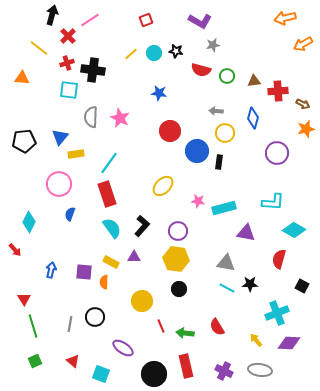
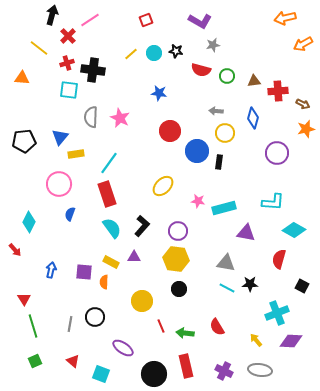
purple diamond at (289, 343): moved 2 px right, 2 px up
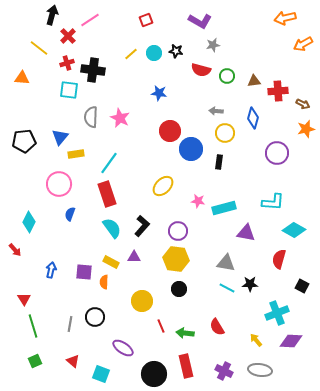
blue circle at (197, 151): moved 6 px left, 2 px up
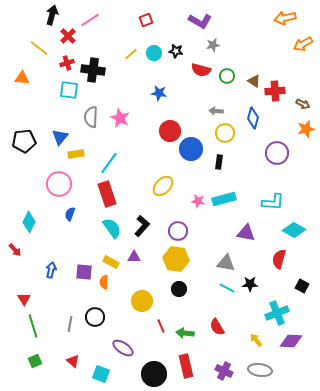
brown triangle at (254, 81): rotated 40 degrees clockwise
red cross at (278, 91): moved 3 px left
cyan rectangle at (224, 208): moved 9 px up
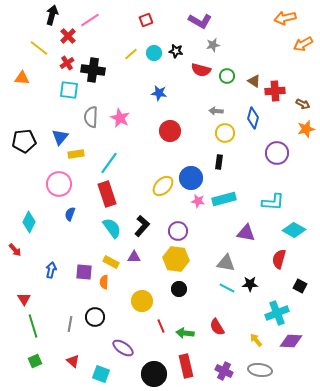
red cross at (67, 63): rotated 16 degrees counterclockwise
blue circle at (191, 149): moved 29 px down
black square at (302, 286): moved 2 px left
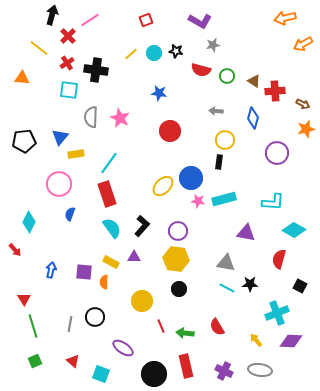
black cross at (93, 70): moved 3 px right
yellow circle at (225, 133): moved 7 px down
